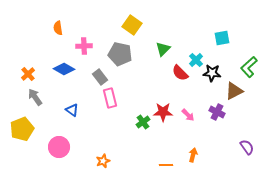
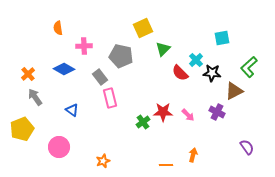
yellow square: moved 11 px right, 3 px down; rotated 30 degrees clockwise
gray pentagon: moved 1 px right, 2 px down
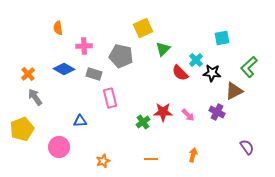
gray rectangle: moved 6 px left, 3 px up; rotated 35 degrees counterclockwise
blue triangle: moved 8 px right, 11 px down; rotated 40 degrees counterclockwise
orange line: moved 15 px left, 6 px up
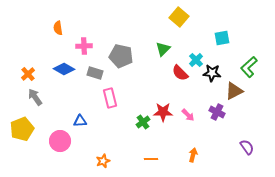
yellow square: moved 36 px right, 11 px up; rotated 24 degrees counterclockwise
gray rectangle: moved 1 px right, 1 px up
pink circle: moved 1 px right, 6 px up
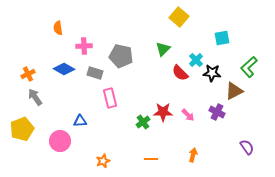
orange cross: rotated 16 degrees clockwise
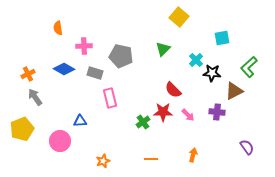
red semicircle: moved 7 px left, 17 px down
purple cross: rotated 21 degrees counterclockwise
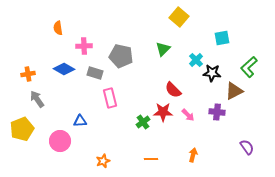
orange cross: rotated 16 degrees clockwise
gray arrow: moved 2 px right, 2 px down
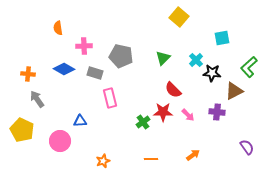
green triangle: moved 9 px down
orange cross: rotated 16 degrees clockwise
yellow pentagon: moved 1 px down; rotated 25 degrees counterclockwise
orange arrow: rotated 40 degrees clockwise
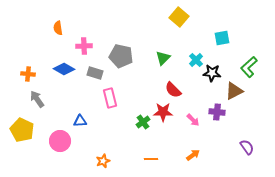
pink arrow: moved 5 px right, 5 px down
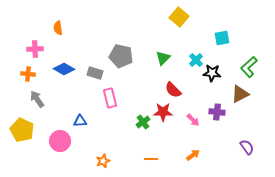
pink cross: moved 49 px left, 3 px down
brown triangle: moved 6 px right, 3 px down
